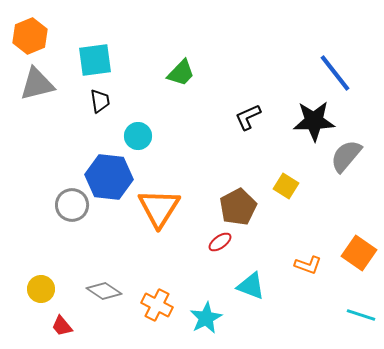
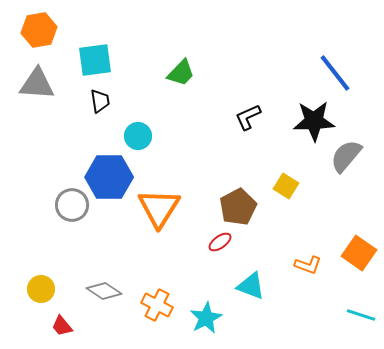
orange hexagon: moved 9 px right, 6 px up; rotated 12 degrees clockwise
gray triangle: rotated 18 degrees clockwise
blue hexagon: rotated 6 degrees counterclockwise
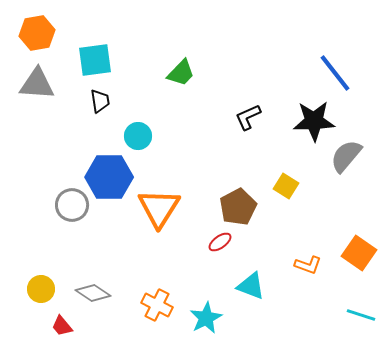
orange hexagon: moved 2 px left, 3 px down
gray diamond: moved 11 px left, 2 px down
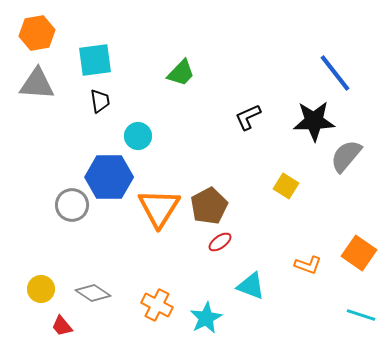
brown pentagon: moved 29 px left, 1 px up
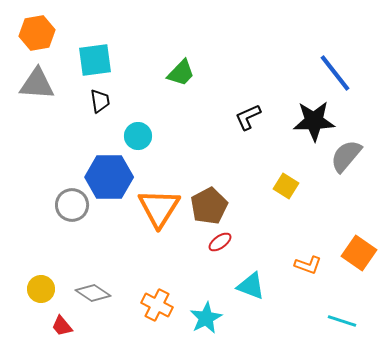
cyan line: moved 19 px left, 6 px down
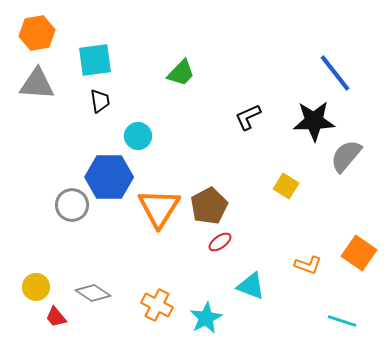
yellow circle: moved 5 px left, 2 px up
red trapezoid: moved 6 px left, 9 px up
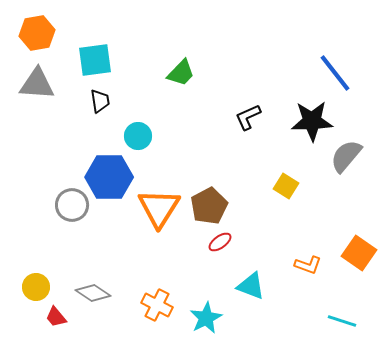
black star: moved 2 px left
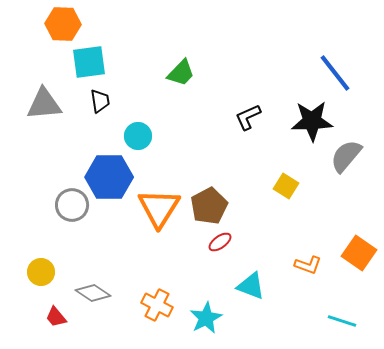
orange hexagon: moved 26 px right, 9 px up; rotated 12 degrees clockwise
cyan square: moved 6 px left, 2 px down
gray triangle: moved 7 px right, 20 px down; rotated 9 degrees counterclockwise
yellow circle: moved 5 px right, 15 px up
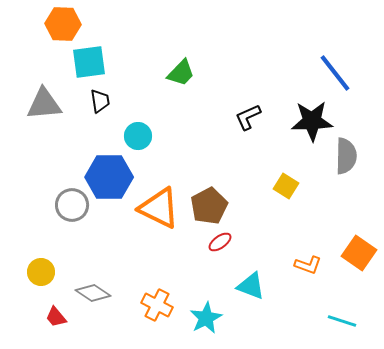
gray semicircle: rotated 141 degrees clockwise
orange triangle: rotated 36 degrees counterclockwise
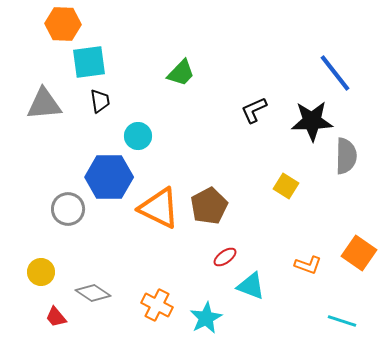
black L-shape: moved 6 px right, 7 px up
gray circle: moved 4 px left, 4 px down
red ellipse: moved 5 px right, 15 px down
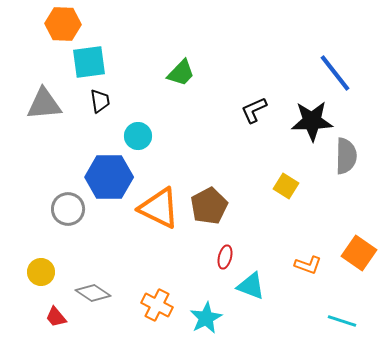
red ellipse: rotated 40 degrees counterclockwise
